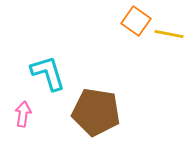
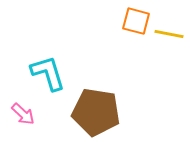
orange square: rotated 20 degrees counterclockwise
pink arrow: rotated 125 degrees clockwise
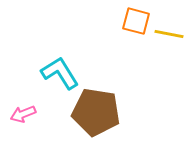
cyan L-shape: moved 12 px right; rotated 15 degrees counterclockwise
pink arrow: rotated 115 degrees clockwise
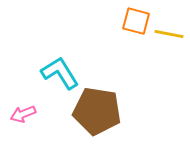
brown pentagon: moved 1 px right, 1 px up
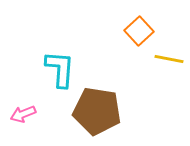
orange square: moved 3 px right, 10 px down; rotated 32 degrees clockwise
yellow line: moved 25 px down
cyan L-shape: moved 4 px up; rotated 36 degrees clockwise
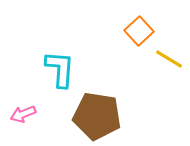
yellow line: rotated 20 degrees clockwise
brown pentagon: moved 5 px down
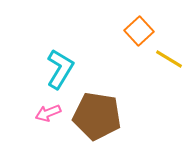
cyan L-shape: rotated 27 degrees clockwise
pink arrow: moved 25 px right, 1 px up
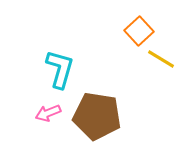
yellow line: moved 8 px left
cyan L-shape: rotated 15 degrees counterclockwise
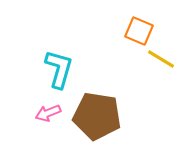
orange square: rotated 24 degrees counterclockwise
cyan L-shape: moved 1 px left
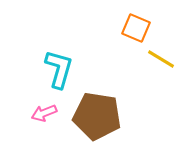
orange square: moved 3 px left, 3 px up
pink arrow: moved 4 px left
